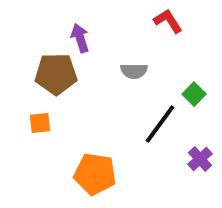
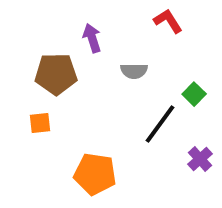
purple arrow: moved 12 px right
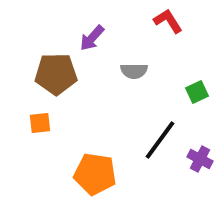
purple arrow: rotated 120 degrees counterclockwise
green square: moved 3 px right, 2 px up; rotated 20 degrees clockwise
black line: moved 16 px down
purple cross: rotated 20 degrees counterclockwise
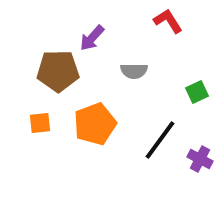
brown pentagon: moved 2 px right, 3 px up
orange pentagon: moved 50 px up; rotated 30 degrees counterclockwise
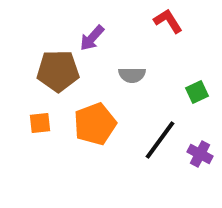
gray semicircle: moved 2 px left, 4 px down
purple cross: moved 5 px up
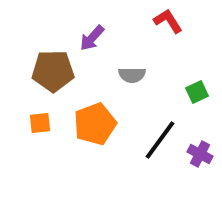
brown pentagon: moved 5 px left
